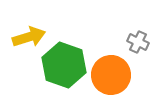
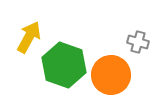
yellow arrow: rotated 44 degrees counterclockwise
gray cross: rotated 10 degrees counterclockwise
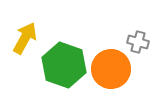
yellow arrow: moved 4 px left, 1 px down
orange circle: moved 6 px up
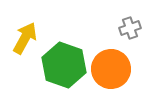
gray cross: moved 8 px left, 14 px up; rotated 35 degrees counterclockwise
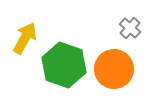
gray cross: rotated 30 degrees counterclockwise
orange circle: moved 3 px right
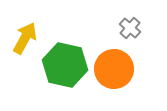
green hexagon: moved 1 px right; rotated 6 degrees counterclockwise
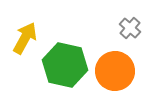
orange circle: moved 1 px right, 2 px down
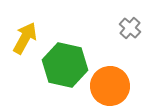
orange circle: moved 5 px left, 15 px down
